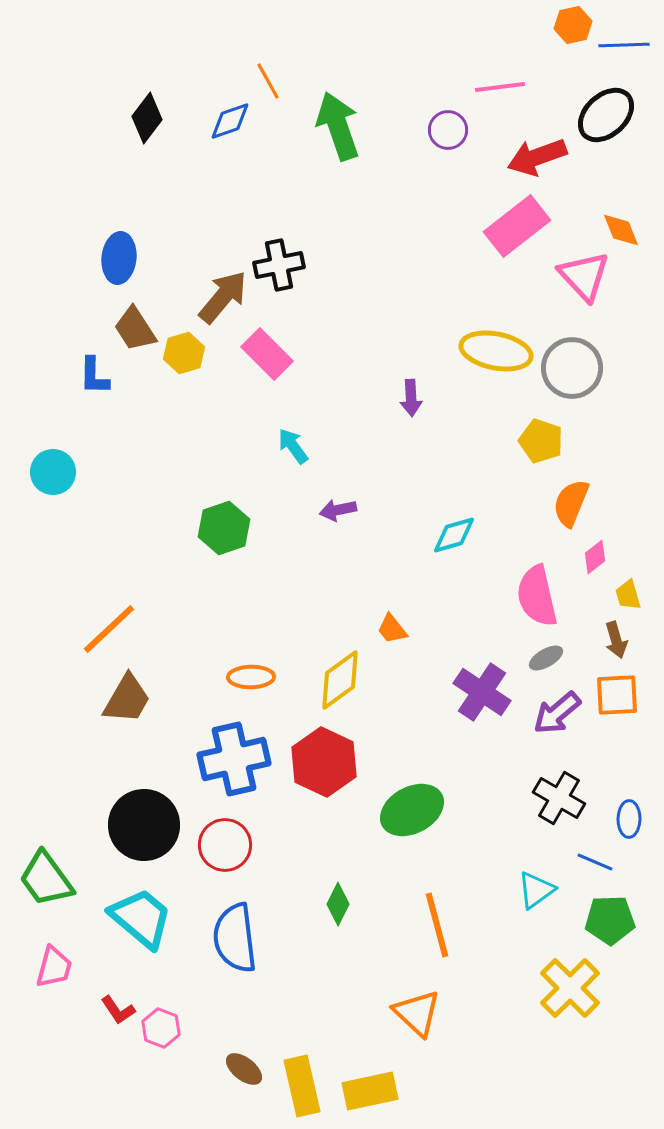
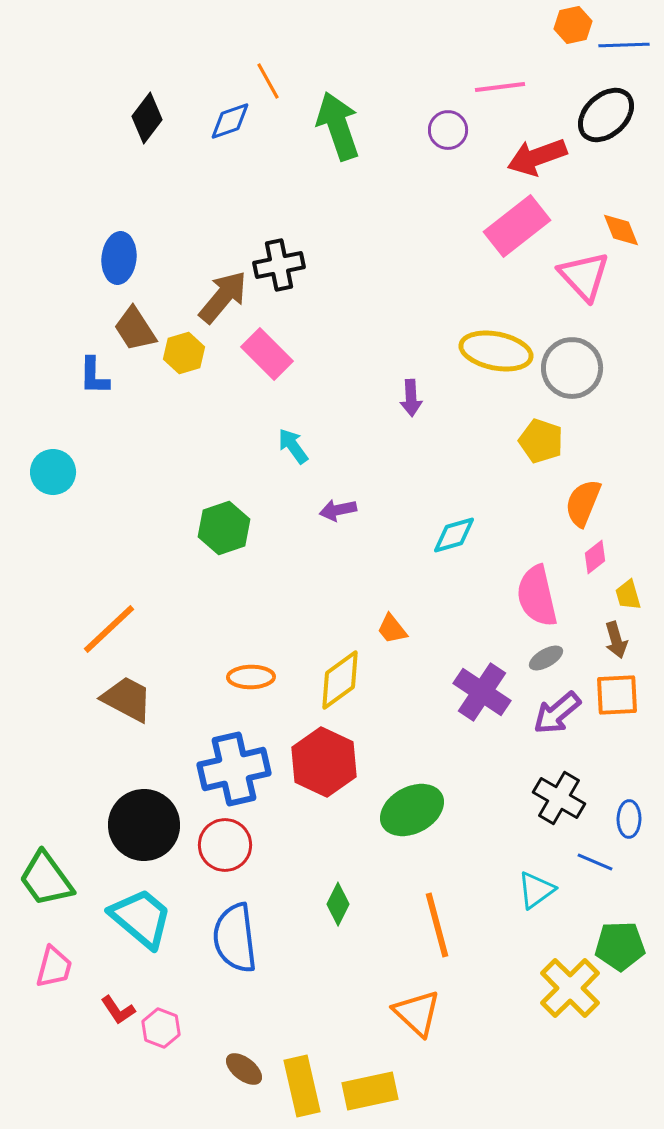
orange semicircle at (571, 503): moved 12 px right
brown trapezoid at (127, 699): rotated 92 degrees counterclockwise
blue cross at (234, 759): moved 10 px down
green pentagon at (610, 920): moved 10 px right, 26 px down
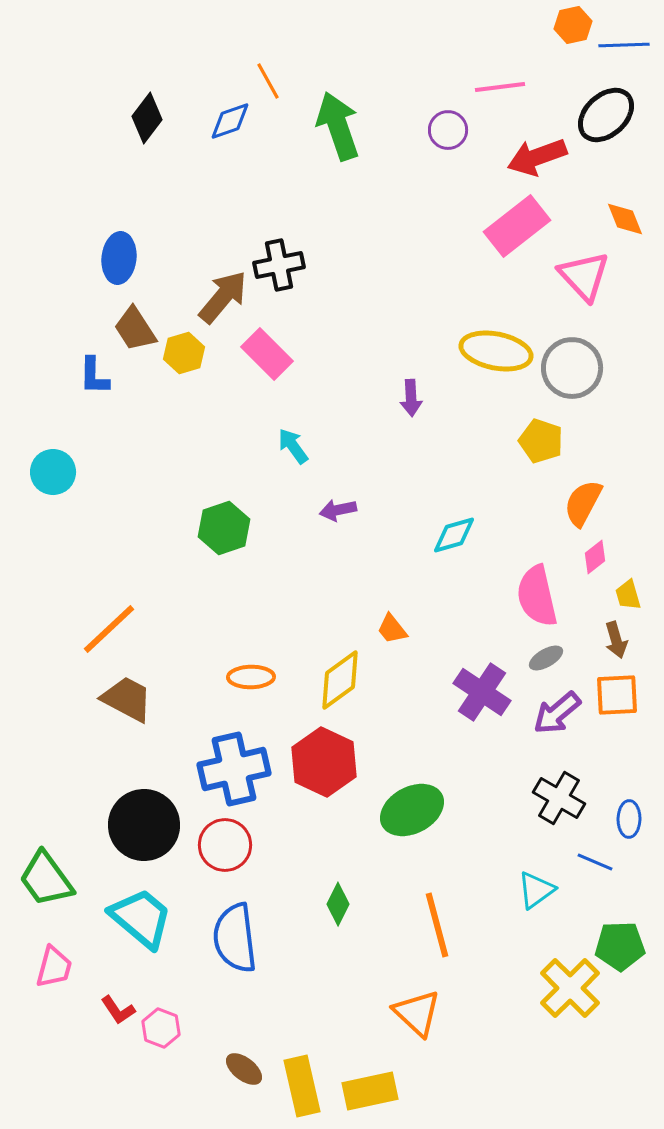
orange diamond at (621, 230): moved 4 px right, 11 px up
orange semicircle at (583, 503): rotated 6 degrees clockwise
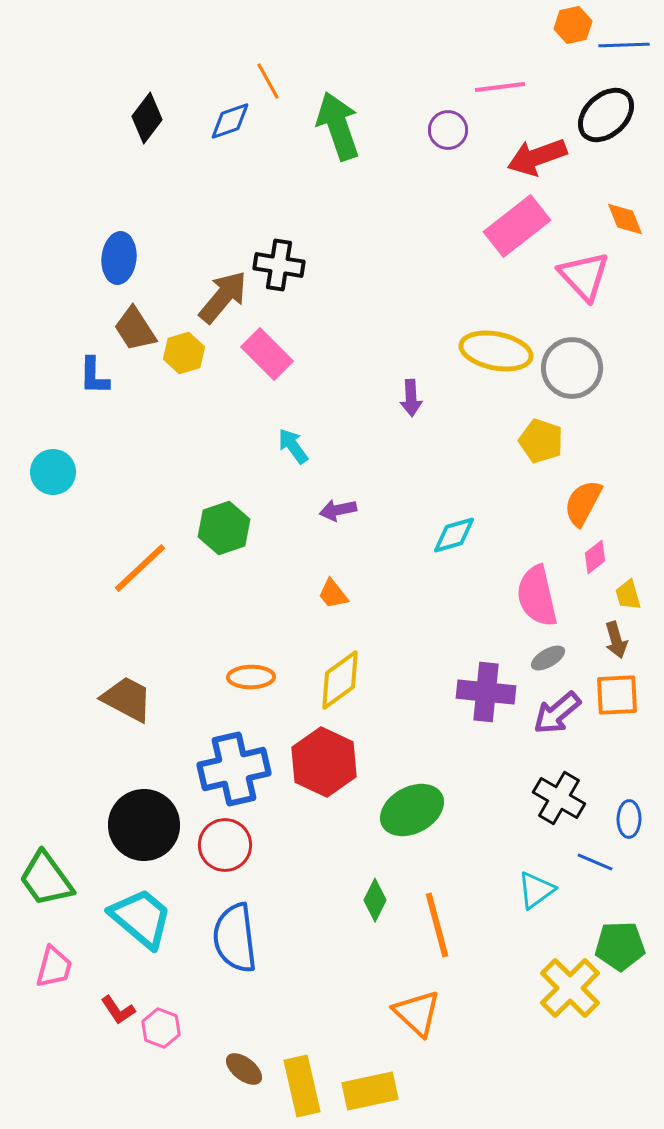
black cross at (279, 265): rotated 21 degrees clockwise
orange line at (109, 629): moved 31 px right, 61 px up
orange trapezoid at (392, 629): moved 59 px left, 35 px up
gray ellipse at (546, 658): moved 2 px right
purple cross at (482, 692): moved 4 px right; rotated 28 degrees counterclockwise
green diamond at (338, 904): moved 37 px right, 4 px up
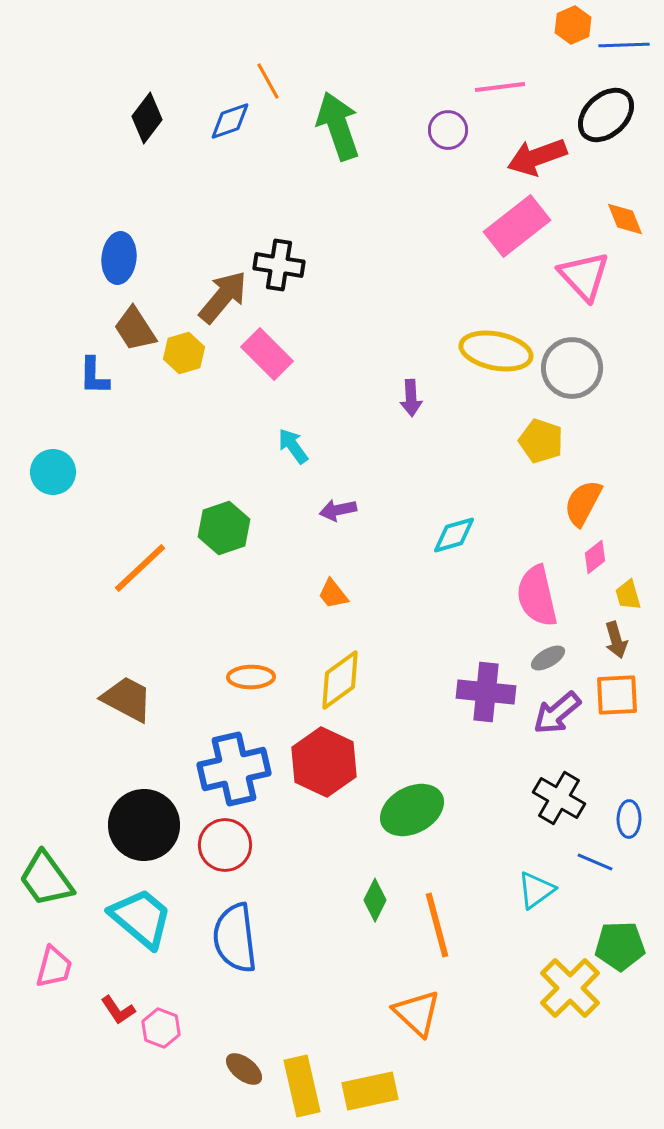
orange hexagon at (573, 25): rotated 12 degrees counterclockwise
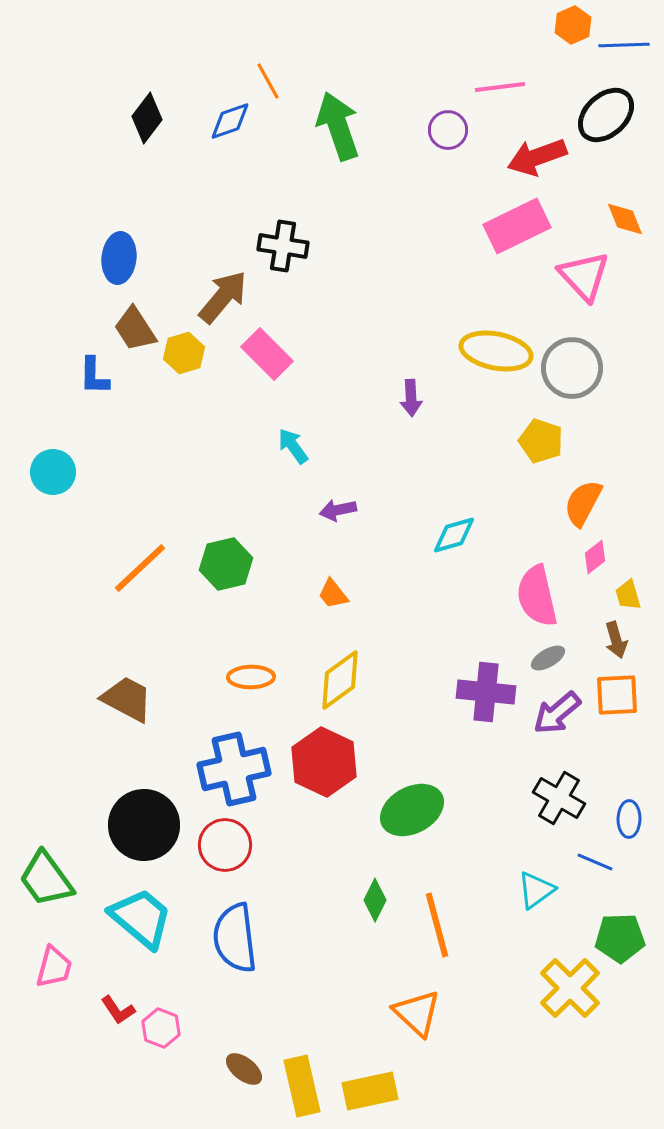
pink rectangle at (517, 226): rotated 12 degrees clockwise
black cross at (279, 265): moved 4 px right, 19 px up
green hexagon at (224, 528): moved 2 px right, 36 px down; rotated 6 degrees clockwise
green pentagon at (620, 946): moved 8 px up
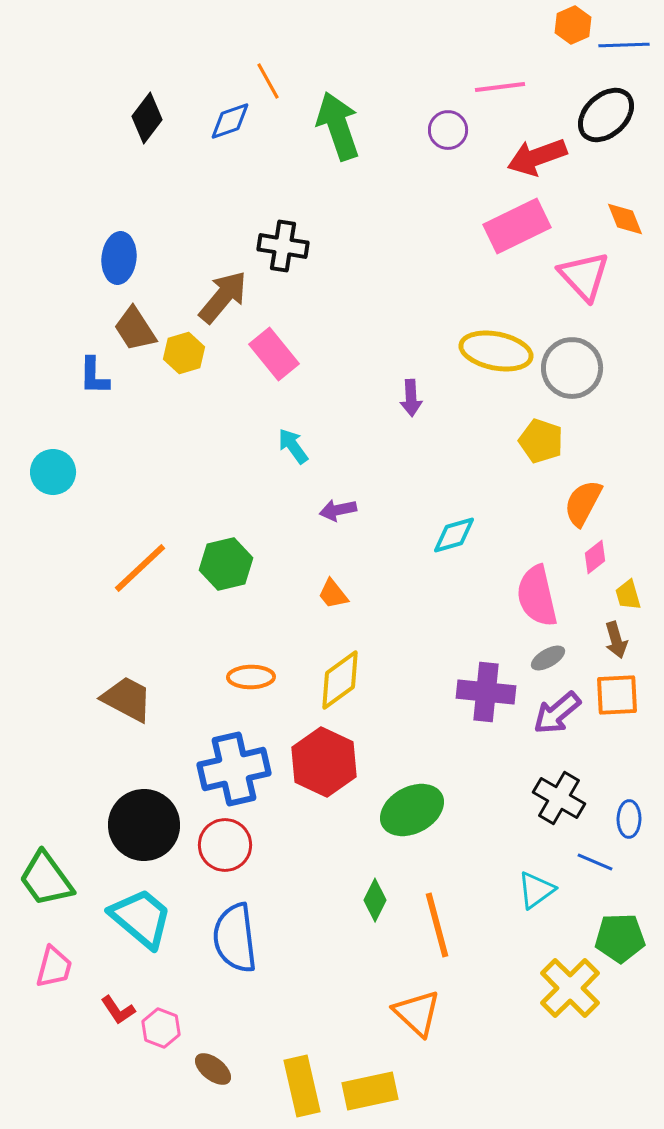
pink rectangle at (267, 354): moved 7 px right; rotated 6 degrees clockwise
brown ellipse at (244, 1069): moved 31 px left
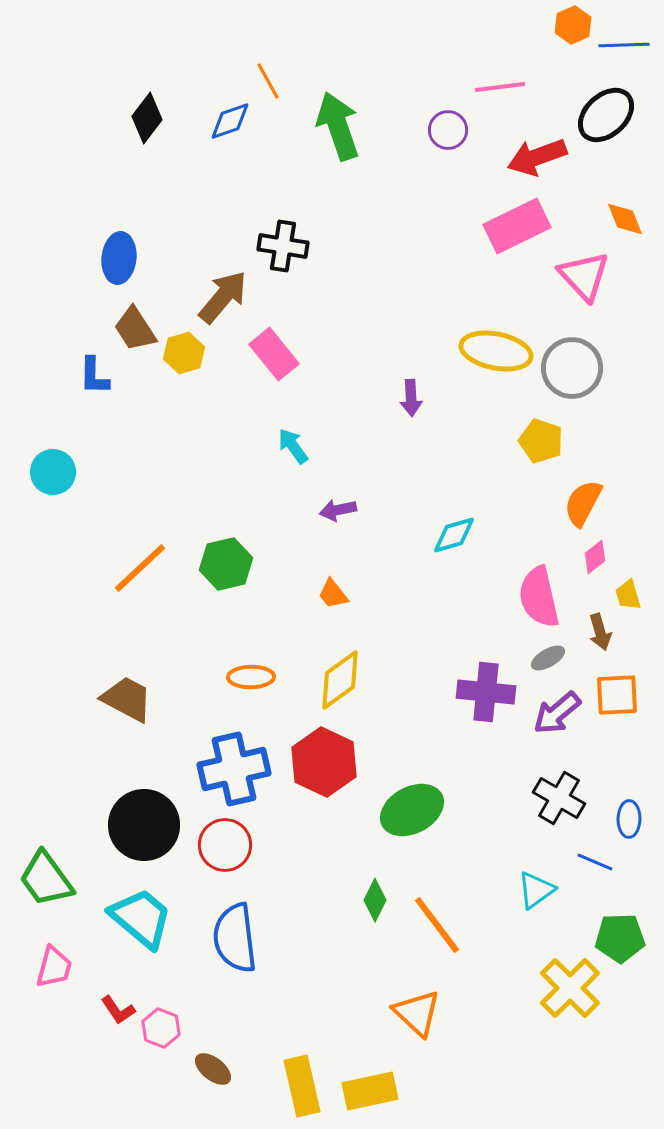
pink semicircle at (537, 596): moved 2 px right, 1 px down
brown arrow at (616, 640): moved 16 px left, 8 px up
orange line at (437, 925): rotated 22 degrees counterclockwise
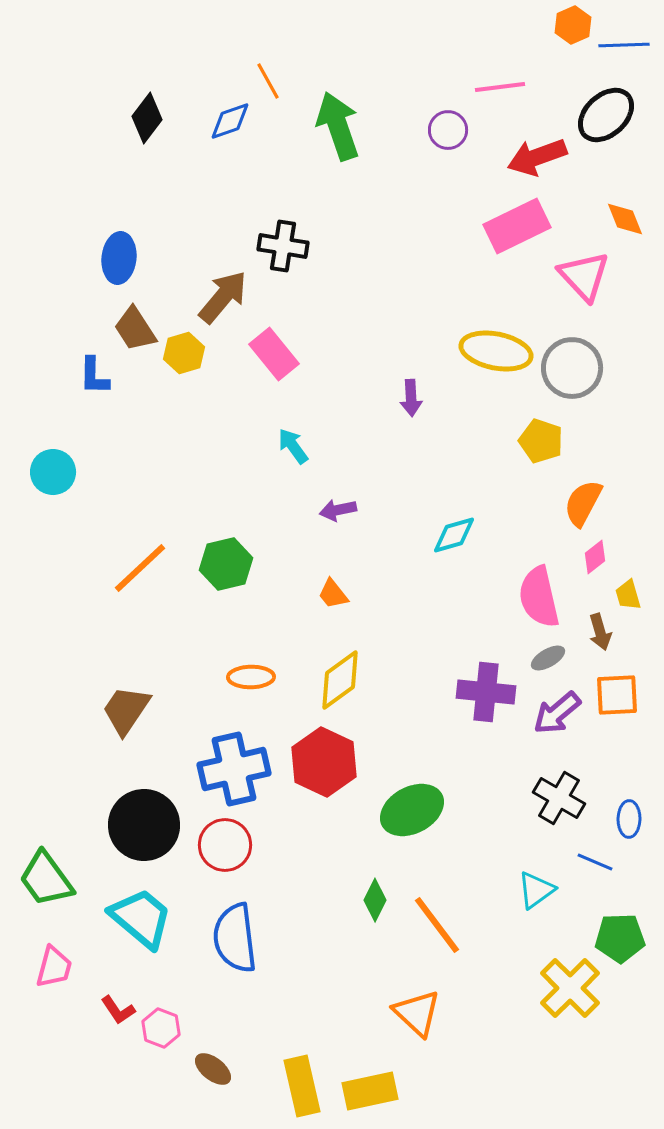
brown trapezoid at (127, 699): moved 1 px left, 11 px down; rotated 84 degrees counterclockwise
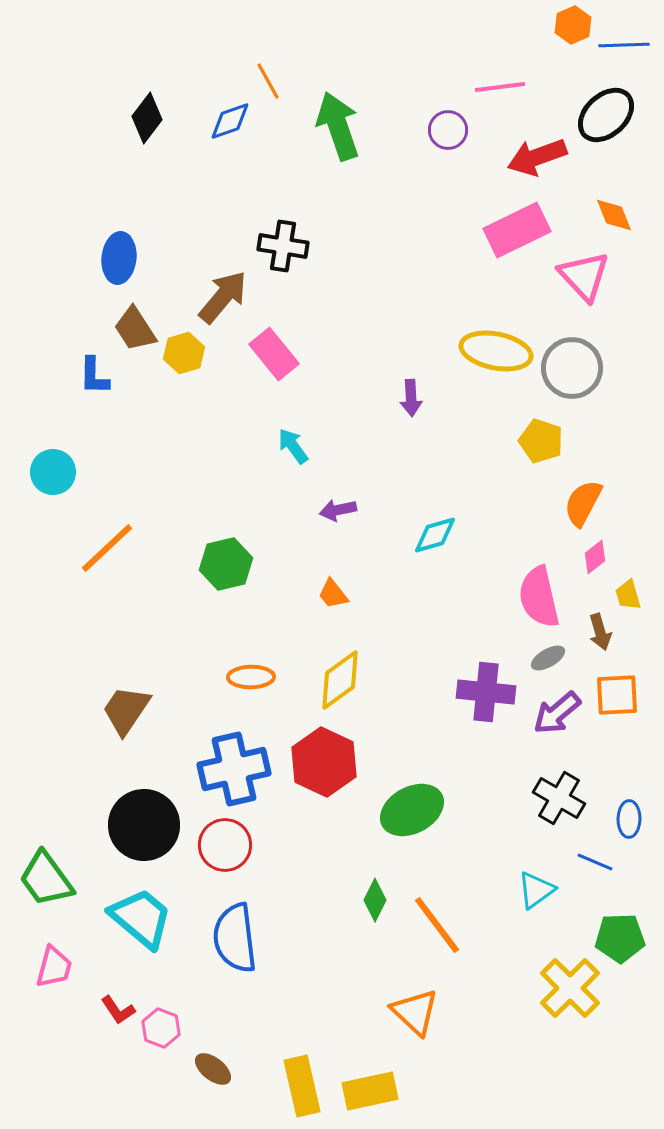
orange diamond at (625, 219): moved 11 px left, 4 px up
pink rectangle at (517, 226): moved 4 px down
cyan diamond at (454, 535): moved 19 px left
orange line at (140, 568): moved 33 px left, 20 px up
orange triangle at (417, 1013): moved 2 px left, 1 px up
